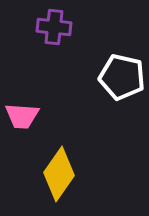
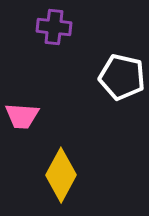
yellow diamond: moved 2 px right, 1 px down; rotated 6 degrees counterclockwise
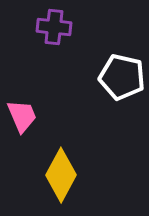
pink trapezoid: rotated 117 degrees counterclockwise
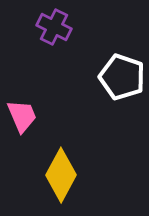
purple cross: rotated 20 degrees clockwise
white pentagon: rotated 6 degrees clockwise
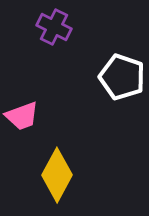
pink trapezoid: rotated 93 degrees clockwise
yellow diamond: moved 4 px left
